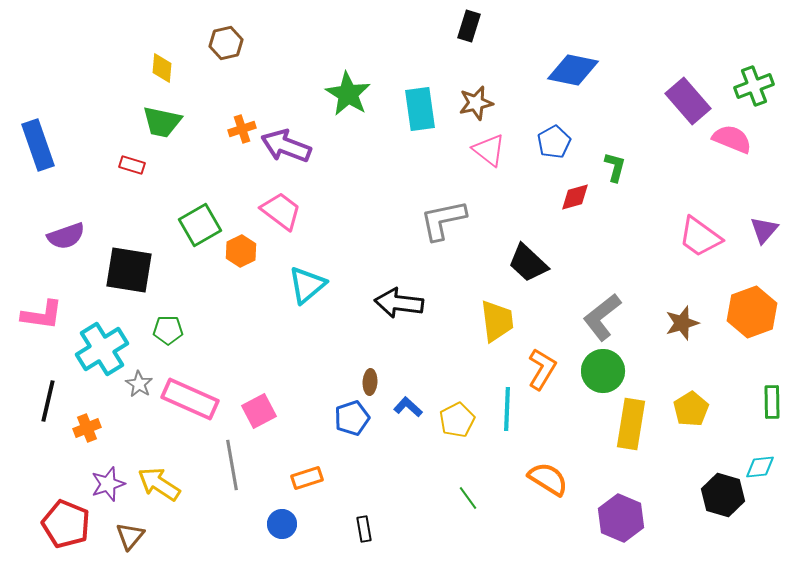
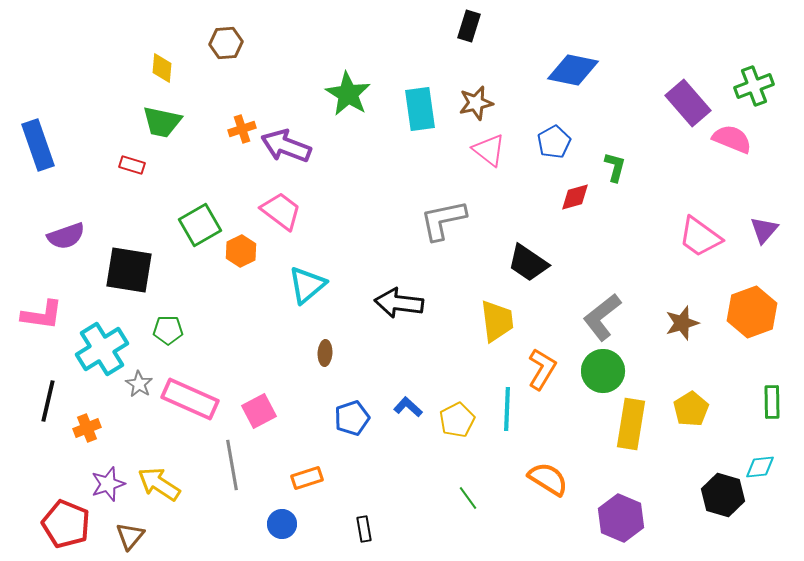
brown hexagon at (226, 43): rotated 8 degrees clockwise
purple rectangle at (688, 101): moved 2 px down
black trapezoid at (528, 263): rotated 9 degrees counterclockwise
brown ellipse at (370, 382): moved 45 px left, 29 px up
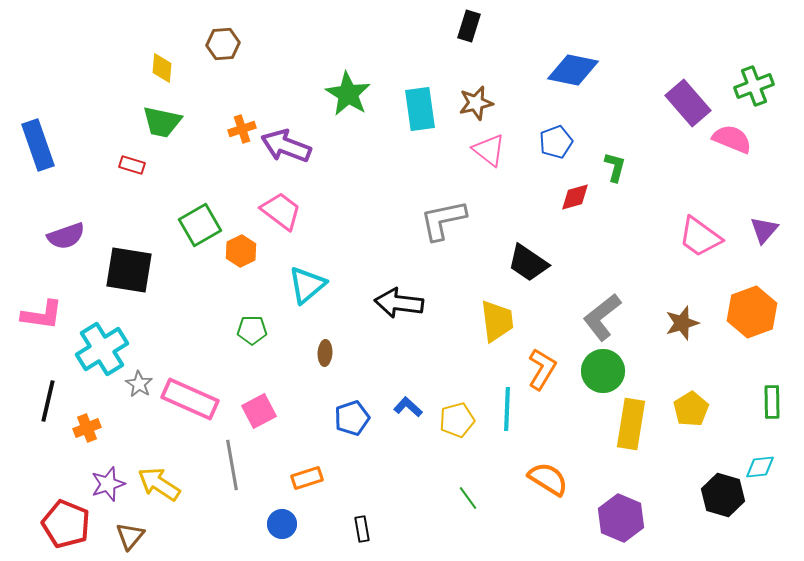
brown hexagon at (226, 43): moved 3 px left, 1 px down
blue pentagon at (554, 142): moved 2 px right; rotated 8 degrees clockwise
green pentagon at (168, 330): moved 84 px right
yellow pentagon at (457, 420): rotated 12 degrees clockwise
black rectangle at (364, 529): moved 2 px left
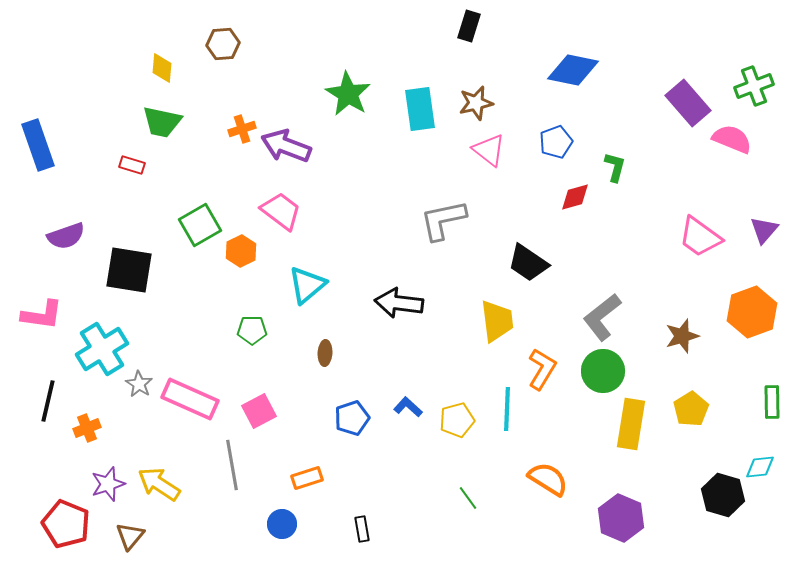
brown star at (682, 323): moved 13 px down
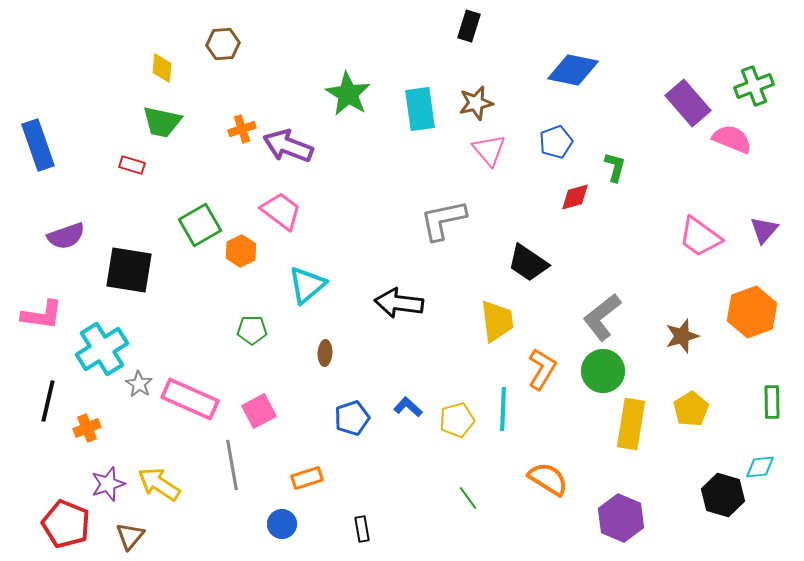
purple arrow at (286, 146): moved 2 px right
pink triangle at (489, 150): rotated 12 degrees clockwise
cyan line at (507, 409): moved 4 px left
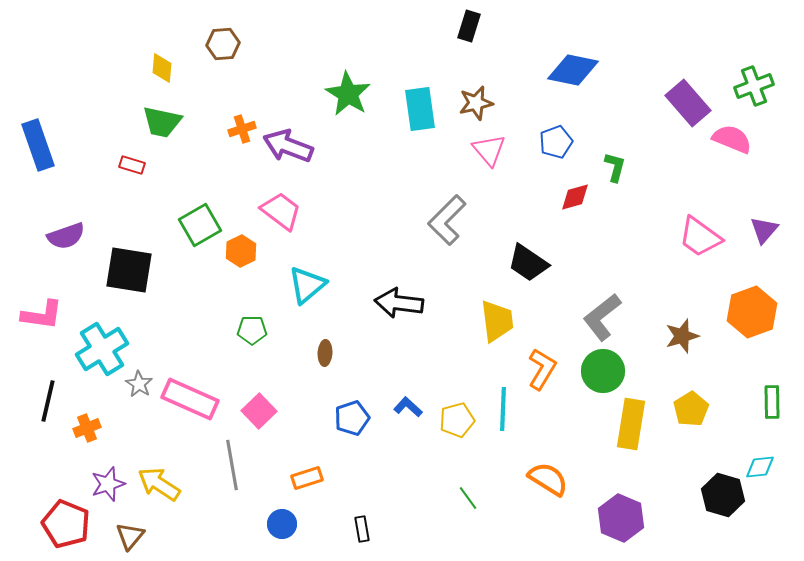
gray L-shape at (443, 220): moved 4 px right; rotated 33 degrees counterclockwise
pink square at (259, 411): rotated 16 degrees counterclockwise
